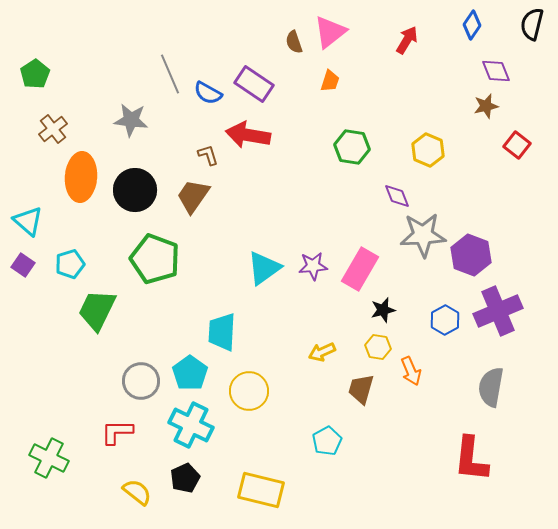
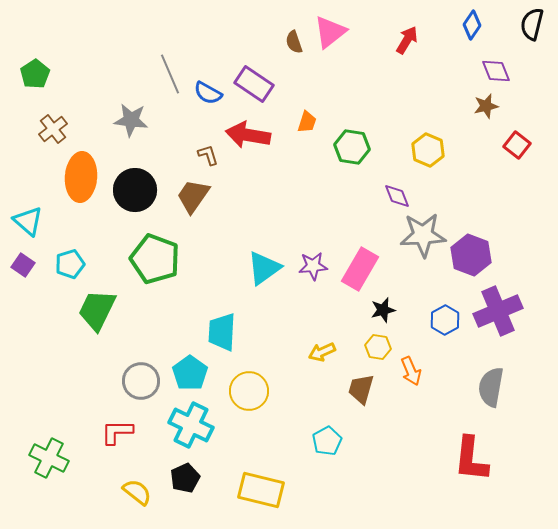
orange trapezoid at (330, 81): moved 23 px left, 41 px down
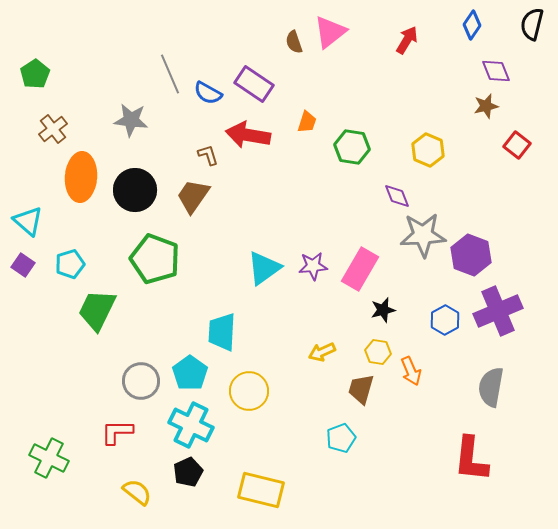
yellow hexagon at (378, 347): moved 5 px down
cyan pentagon at (327, 441): moved 14 px right, 3 px up; rotated 8 degrees clockwise
black pentagon at (185, 478): moved 3 px right, 6 px up
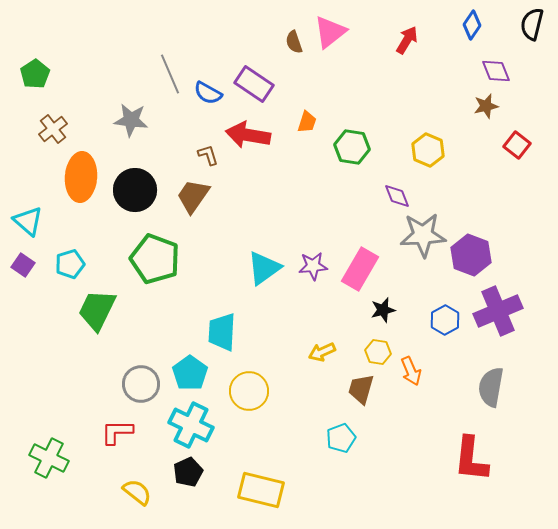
gray circle at (141, 381): moved 3 px down
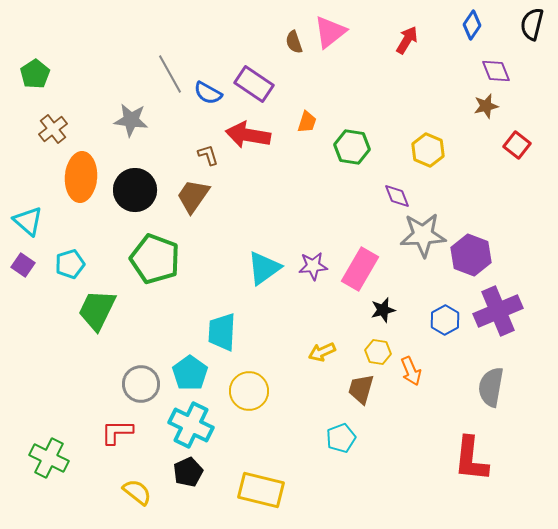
gray line at (170, 74): rotated 6 degrees counterclockwise
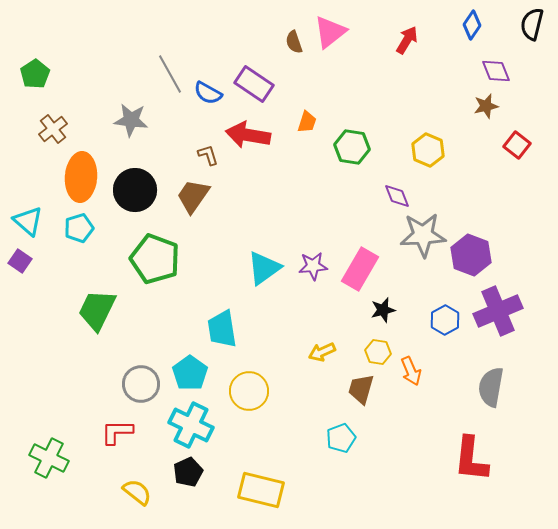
cyan pentagon at (70, 264): moved 9 px right, 36 px up
purple square at (23, 265): moved 3 px left, 4 px up
cyan trapezoid at (222, 332): moved 3 px up; rotated 12 degrees counterclockwise
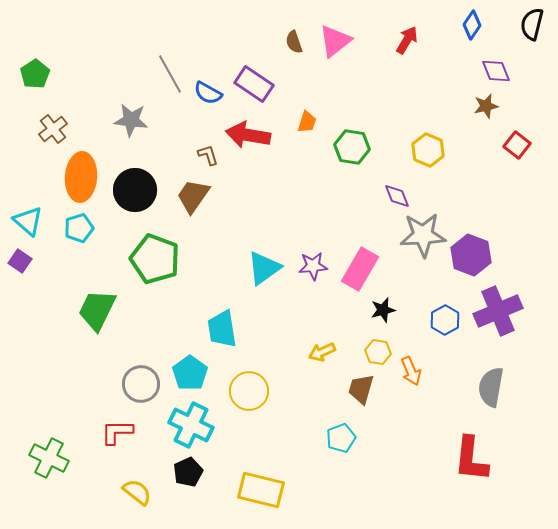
pink triangle at (330, 32): moved 5 px right, 9 px down
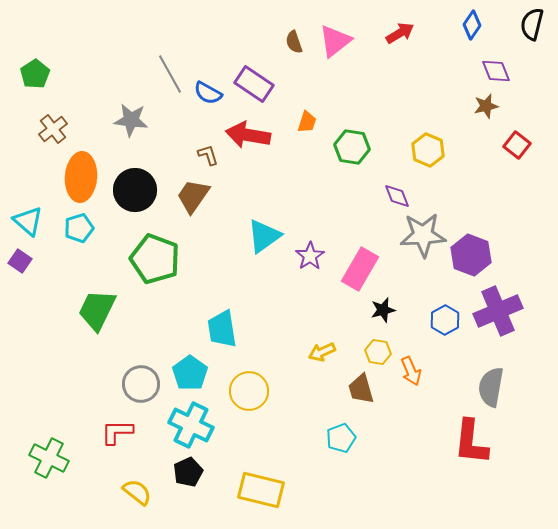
red arrow at (407, 40): moved 7 px left, 7 px up; rotated 28 degrees clockwise
purple star at (313, 266): moved 3 px left, 10 px up; rotated 28 degrees counterclockwise
cyan triangle at (264, 268): moved 32 px up
brown trapezoid at (361, 389): rotated 32 degrees counterclockwise
red L-shape at (471, 459): moved 17 px up
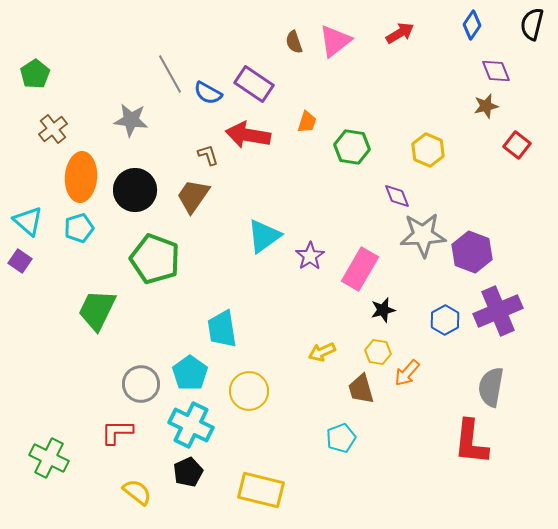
purple hexagon at (471, 255): moved 1 px right, 3 px up
orange arrow at (411, 371): moved 4 px left, 2 px down; rotated 64 degrees clockwise
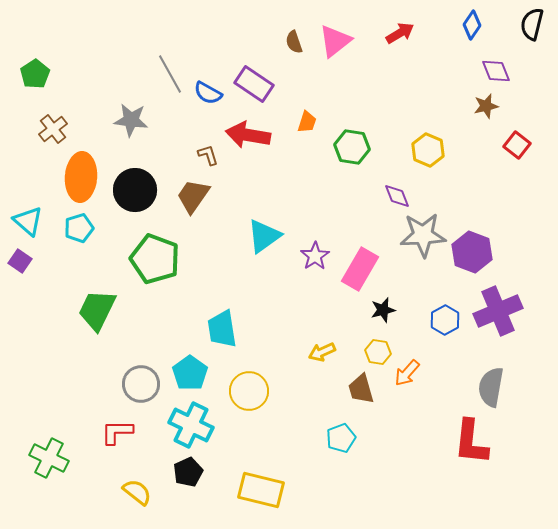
purple star at (310, 256): moved 5 px right
